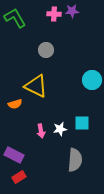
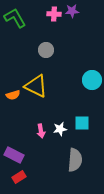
orange semicircle: moved 2 px left, 9 px up
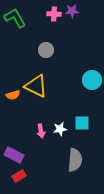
red rectangle: moved 1 px up
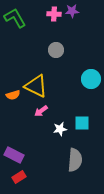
gray circle: moved 10 px right
cyan circle: moved 1 px left, 1 px up
pink arrow: moved 20 px up; rotated 64 degrees clockwise
red rectangle: moved 1 px down
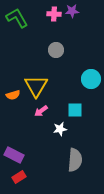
green L-shape: moved 2 px right
yellow triangle: rotated 35 degrees clockwise
cyan square: moved 7 px left, 13 px up
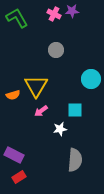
pink cross: rotated 24 degrees clockwise
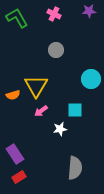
purple star: moved 17 px right
purple rectangle: moved 1 px right, 1 px up; rotated 30 degrees clockwise
gray semicircle: moved 8 px down
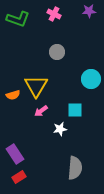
green L-shape: moved 1 px right, 1 px down; rotated 140 degrees clockwise
gray circle: moved 1 px right, 2 px down
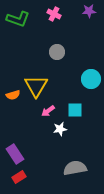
pink arrow: moved 7 px right
gray semicircle: rotated 105 degrees counterclockwise
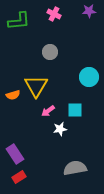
green L-shape: moved 1 px right, 2 px down; rotated 25 degrees counterclockwise
gray circle: moved 7 px left
cyan circle: moved 2 px left, 2 px up
